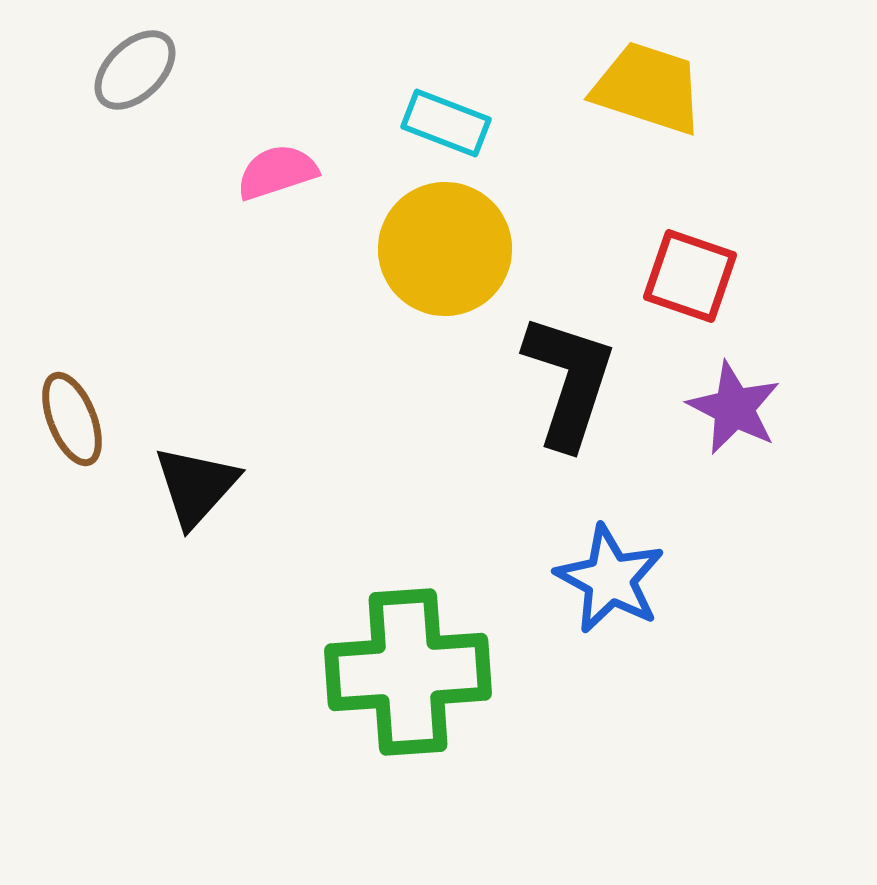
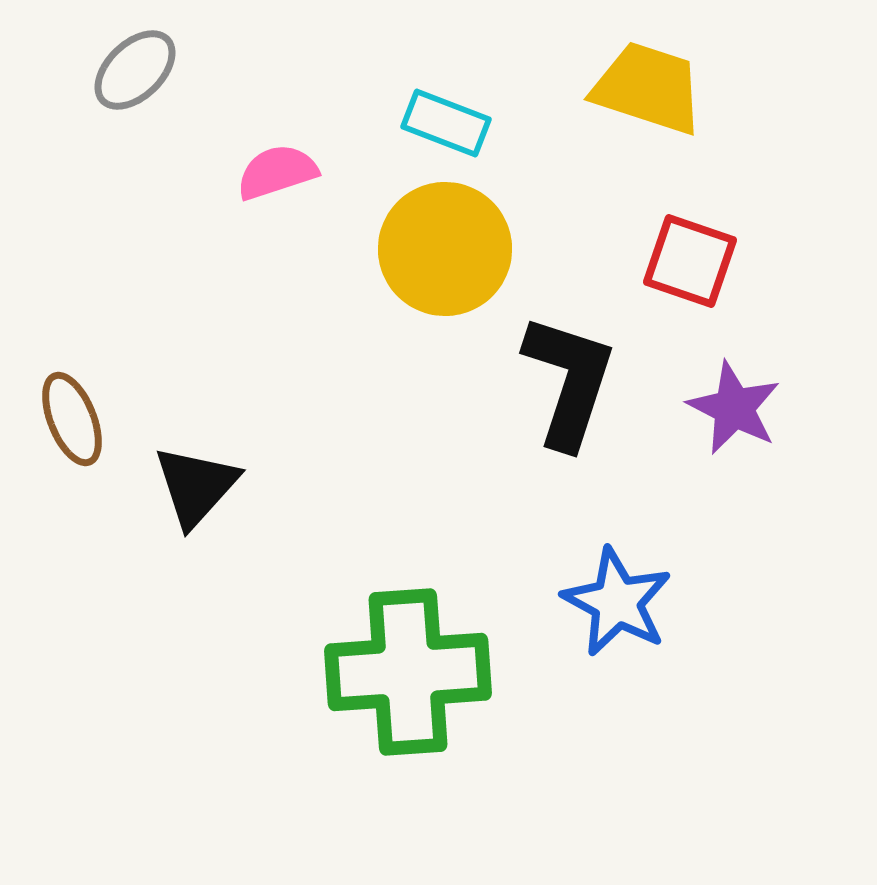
red square: moved 15 px up
blue star: moved 7 px right, 23 px down
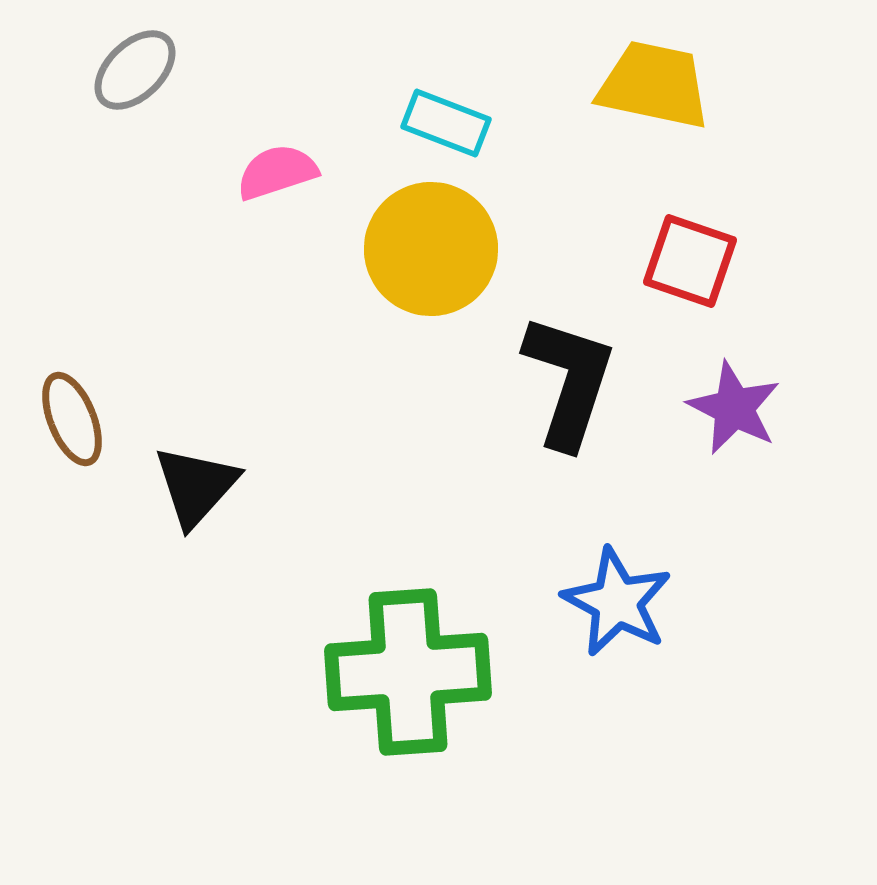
yellow trapezoid: moved 6 px right, 3 px up; rotated 6 degrees counterclockwise
yellow circle: moved 14 px left
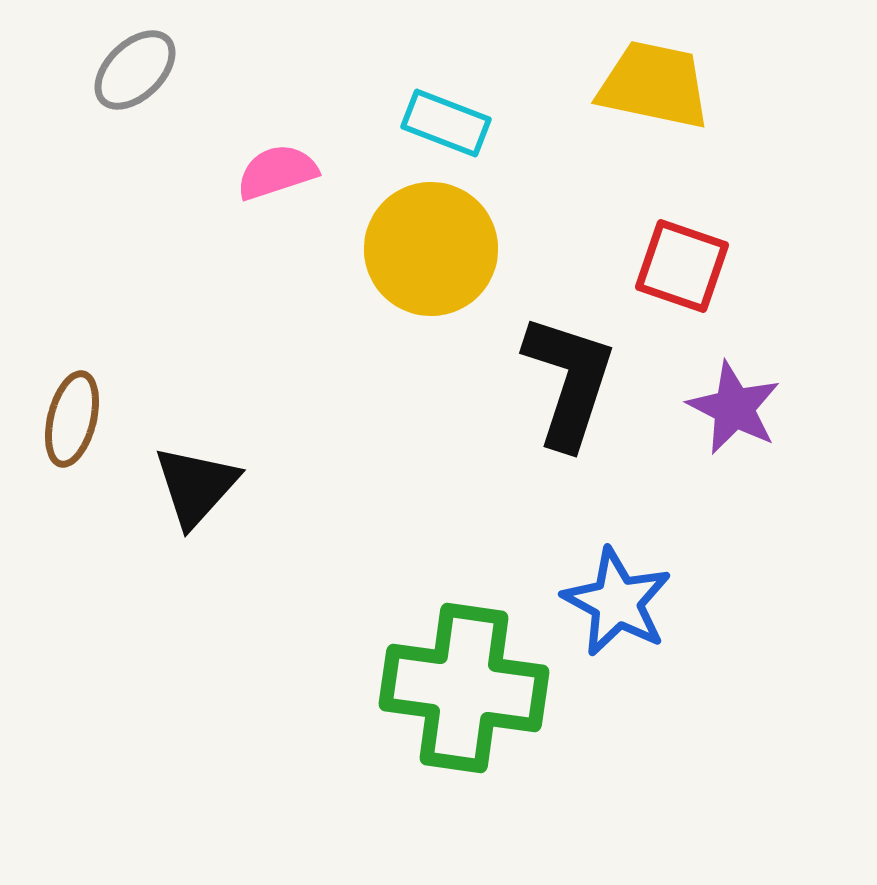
red square: moved 8 px left, 5 px down
brown ellipse: rotated 36 degrees clockwise
green cross: moved 56 px right, 16 px down; rotated 12 degrees clockwise
